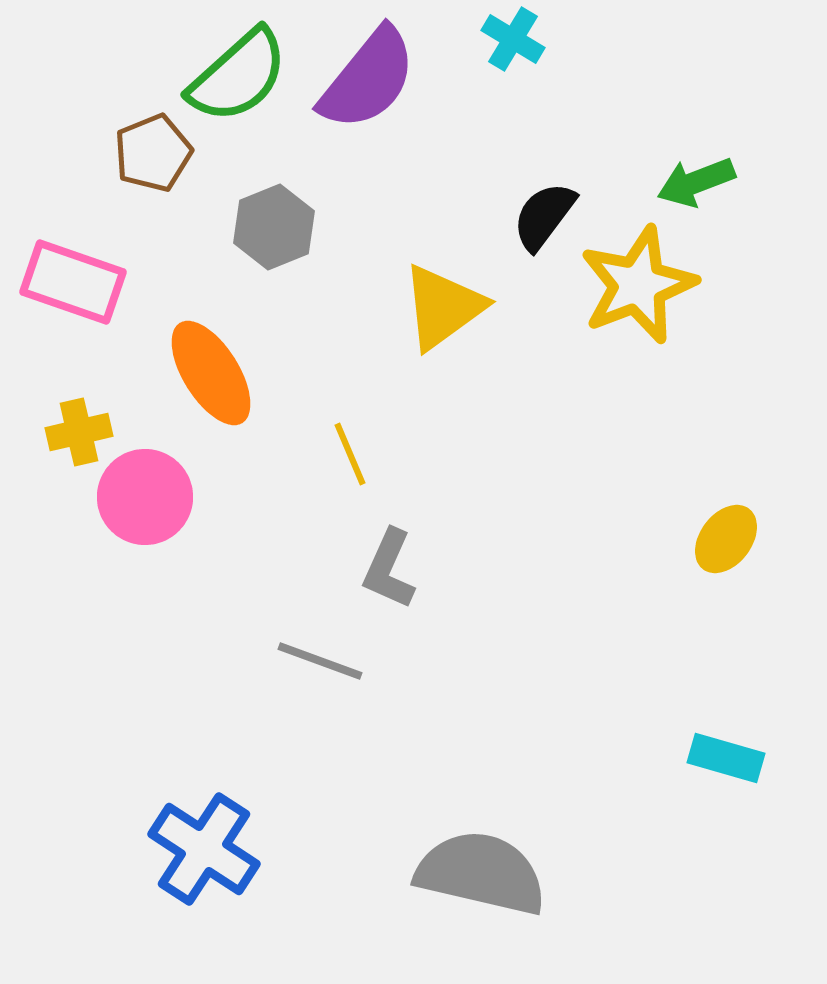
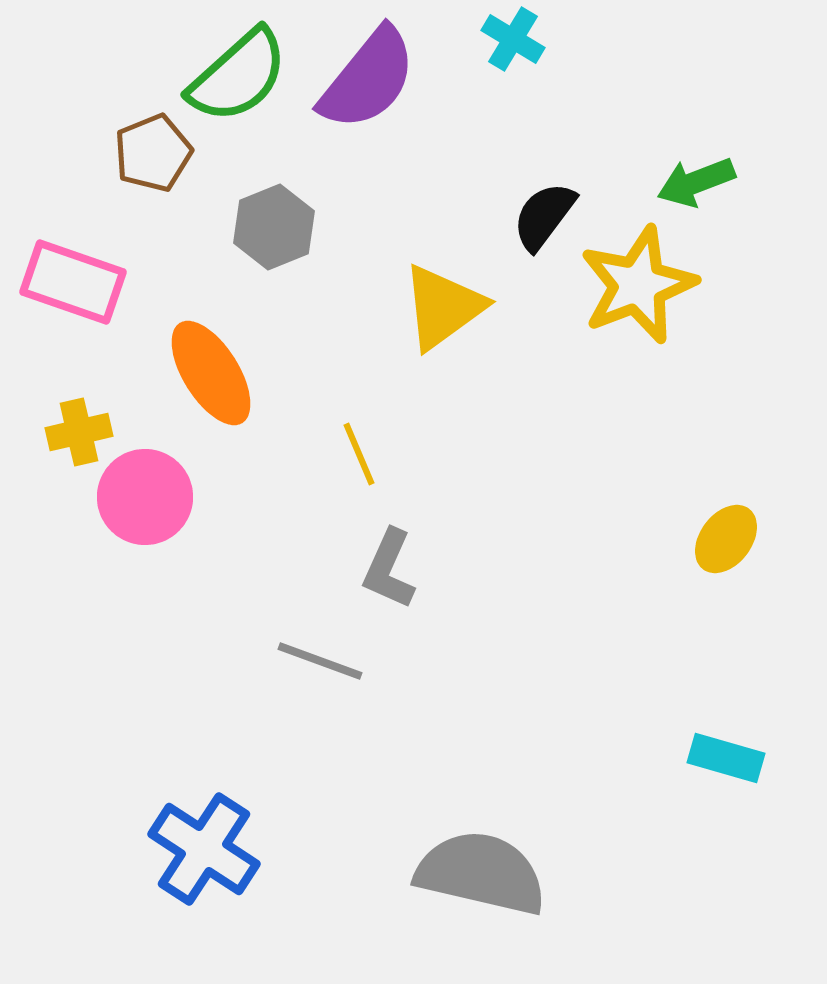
yellow line: moved 9 px right
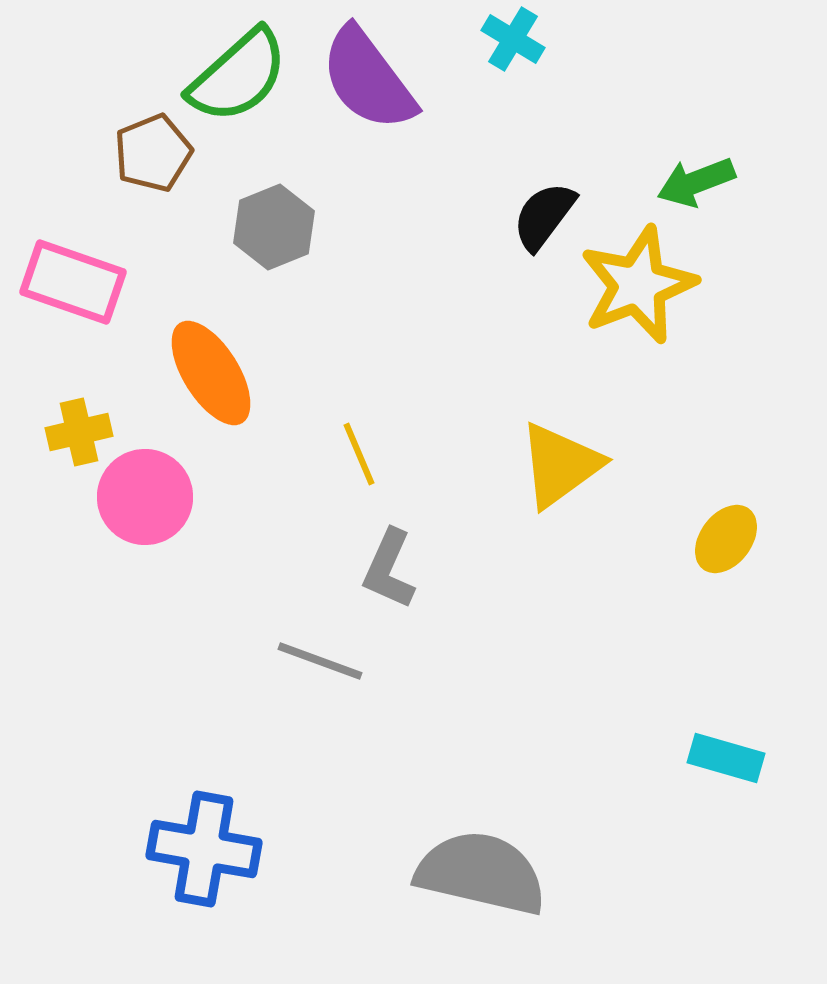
purple semicircle: rotated 104 degrees clockwise
yellow triangle: moved 117 px right, 158 px down
blue cross: rotated 23 degrees counterclockwise
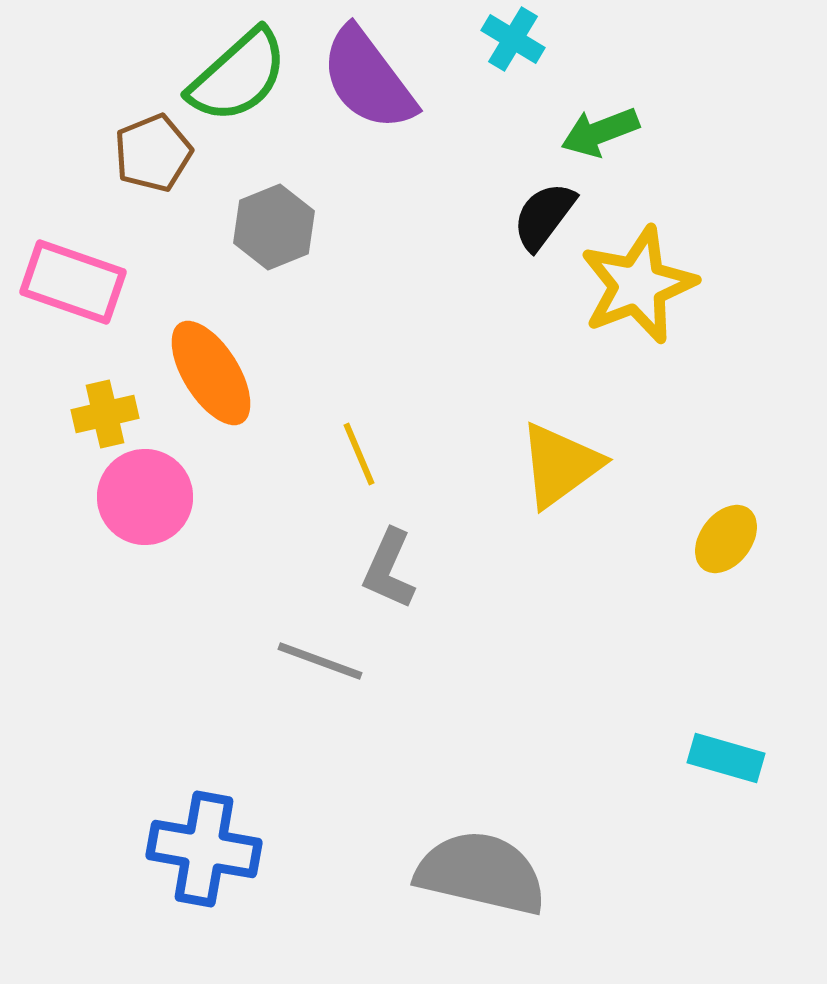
green arrow: moved 96 px left, 50 px up
yellow cross: moved 26 px right, 18 px up
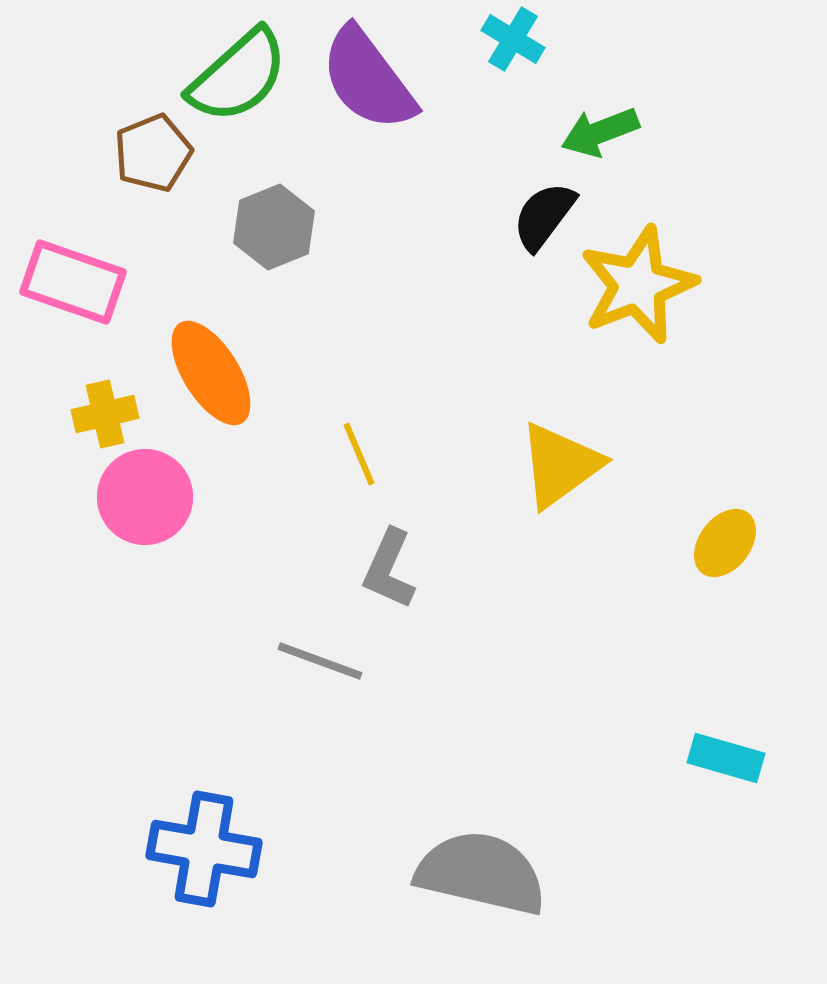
yellow ellipse: moved 1 px left, 4 px down
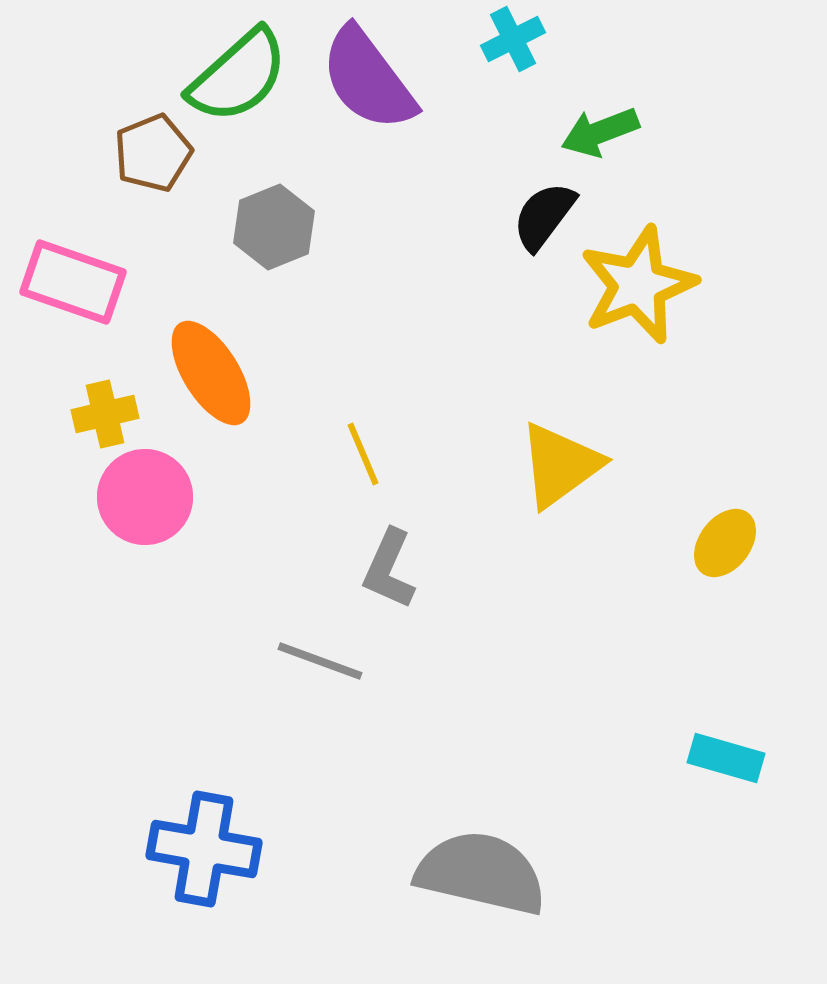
cyan cross: rotated 32 degrees clockwise
yellow line: moved 4 px right
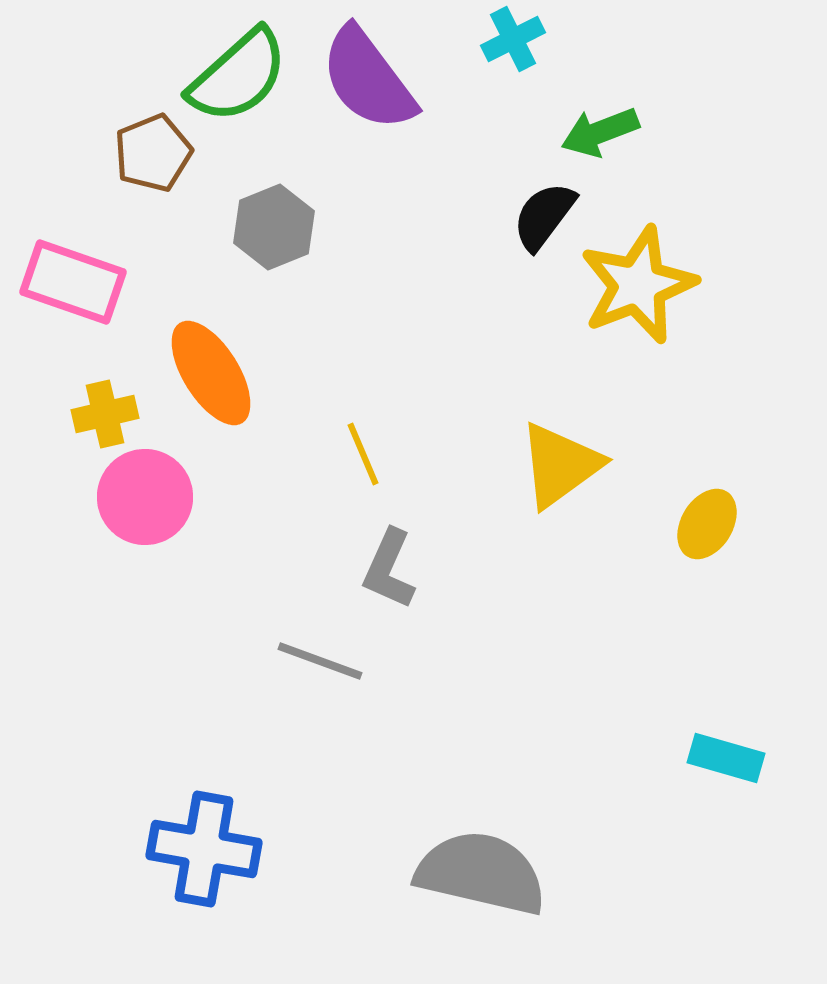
yellow ellipse: moved 18 px left, 19 px up; rotated 6 degrees counterclockwise
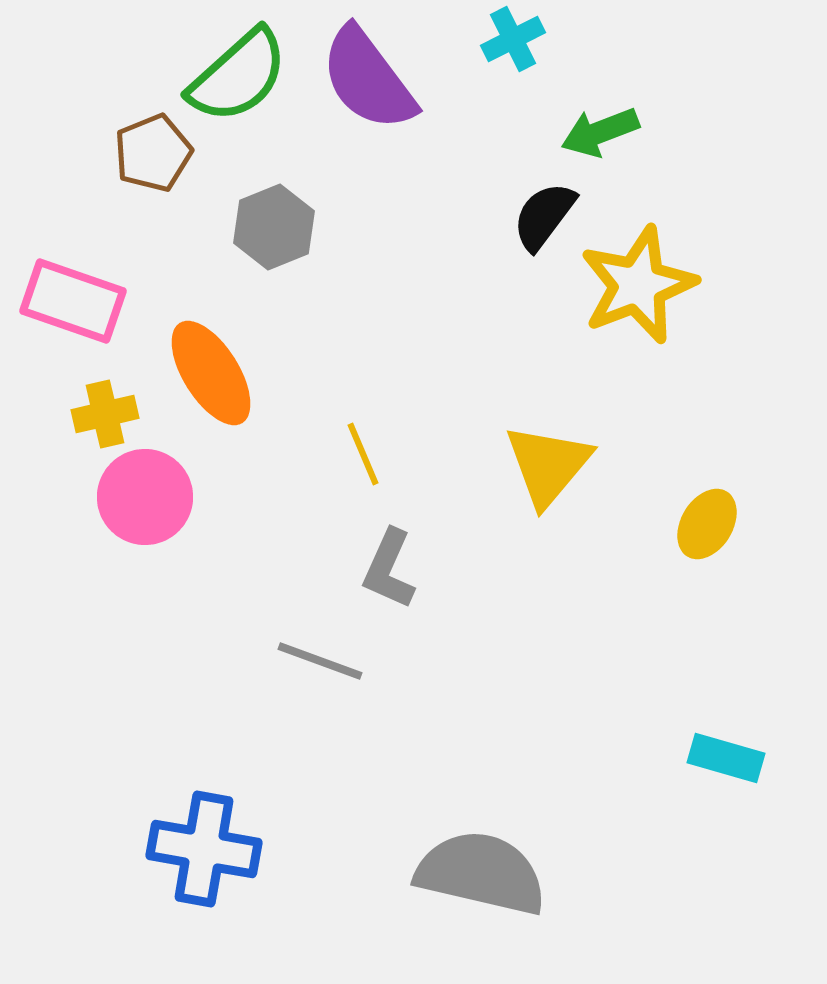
pink rectangle: moved 19 px down
yellow triangle: moved 12 px left; rotated 14 degrees counterclockwise
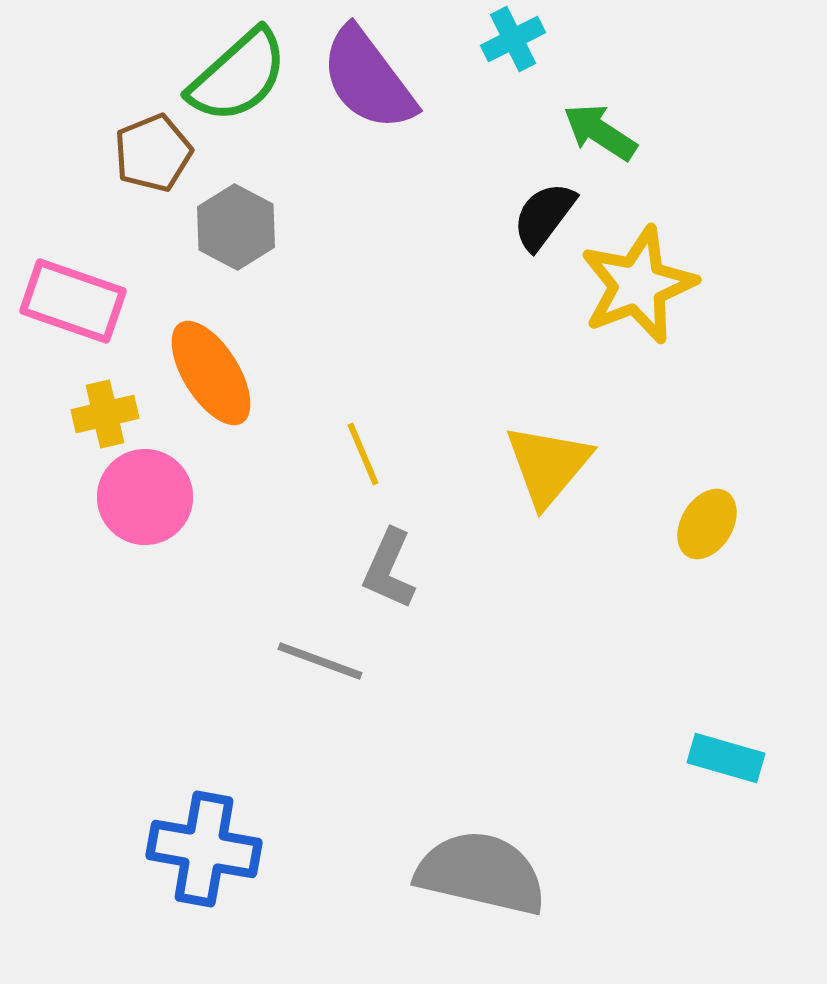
green arrow: rotated 54 degrees clockwise
gray hexagon: moved 38 px left; rotated 10 degrees counterclockwise
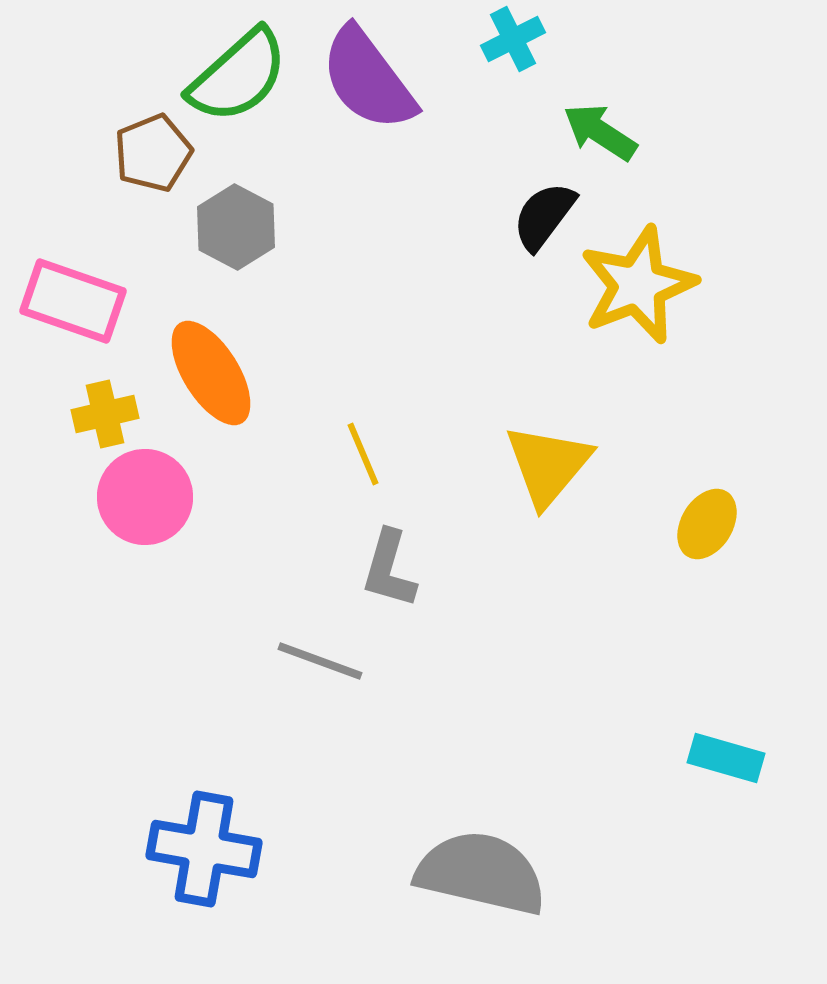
gray L-shape: rotated 8 degrees counterclockwise
